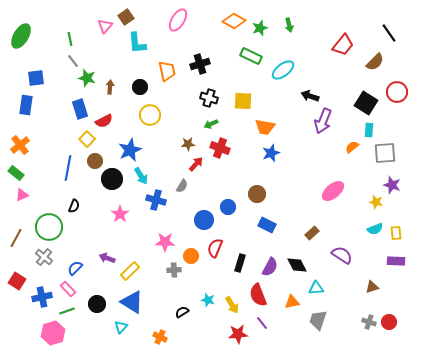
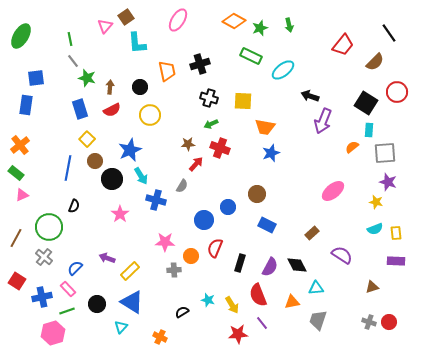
red semicircle at (104, 121): moved 8 px right, 11 px up
purple star at (392, 185): moved 4 px left, 3 px up
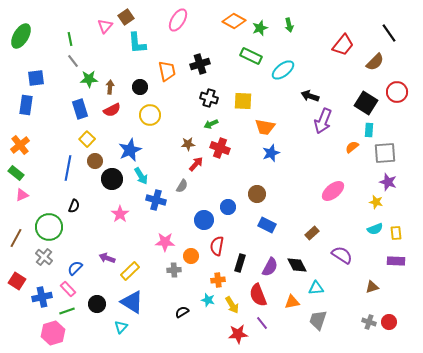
green star at (87, 78): moved 2 px right, 1 px down; rotated 18 degrees counterclockwise
red semicircle at (215, 248): moved 2 px right, 2 px up; rotated 12 degrees counterclockwise
orange cross at (160, 337): moved 58 px right, 57 px up; rotated 32 degrees counterclockwise
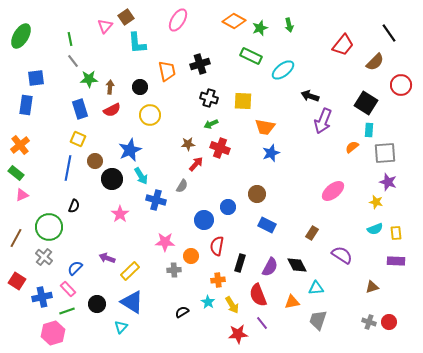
red circle at (397, 92): moved 4 px right, 7 px up
yellow square at (87, 139): moved 9 px left; rotated 21 degrees counterclockwise
brown rectangle at (312, 233): rotated 16 degrees counterclockwise
cyan star at (208, 300): moved 2 px down; rotated 16 degrees clockwise
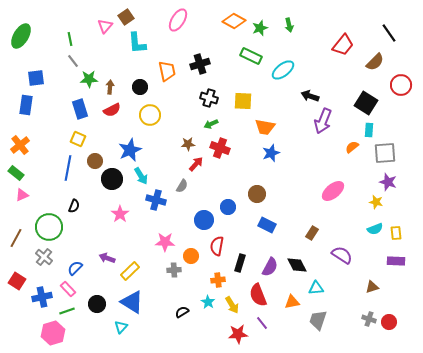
gray cross at (369, 322): moved 3 px up
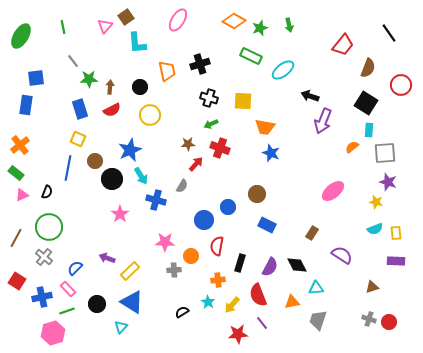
green line at (70, 39): moved 7 px left, 12 px up
brown semicircle at (375, 62): moved 7 px left, 6 px down; rotated 24 degrees counterclockwise
blue star at (271, 153): rotated 30 degrees counterclockwise
black semicircle at (74, 206): moved 27 px left, 14 px up
yellow arrow at (232, 305): rotated 72 degrees clockwise
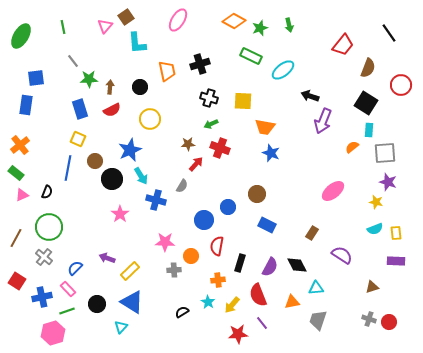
yellow circle at (150, 115): moved 4 px down
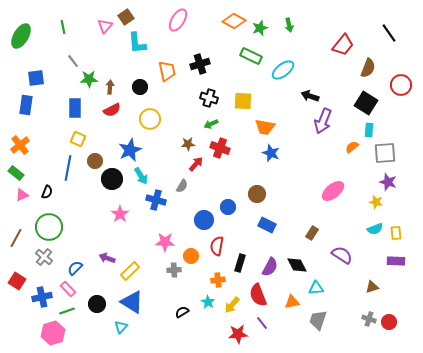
blue rectangle at (80, 109): moved 5 px left, 1 px up; rotated 18 degrees clockwise
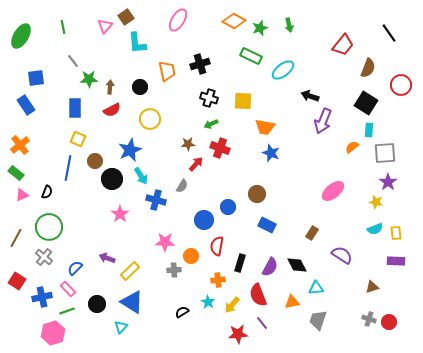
blue rectangle at (26, 105): rotated 42 degrees counterclockwise
purple star at (388, 182): rotated 18 degrees clockwise
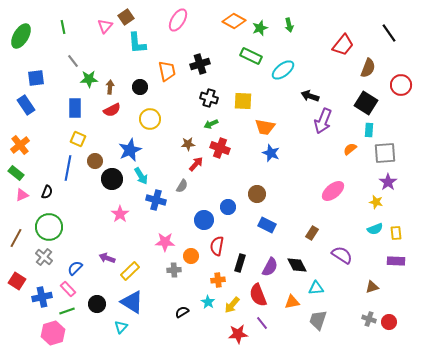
orange semicircle at (352, 147): moved 2 px left, 2 px down
